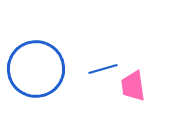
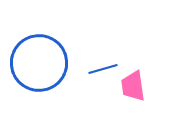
blue circle: moved 3 px right, 6 px up
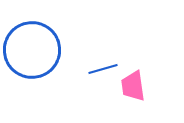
blue circle: moved 7 px left, 13 px up
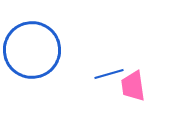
blue line: moved 6 px right, 5 px down
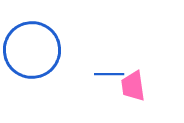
blue line: rotated 16 degrees clockwise
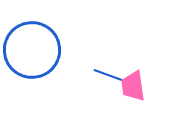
blue line: moved 1 px left, 1 px down; rotated 20 degrees clockwise
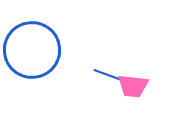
pink trapezoid: rotated 76 degrees counterclockwise
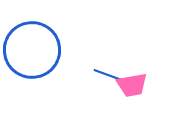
pink trapezoid: moved 1 px left, 1 px up; rotated 16 degrees counterclockwise
